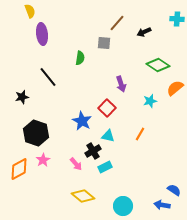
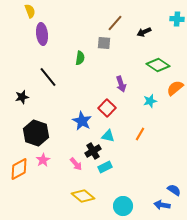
brown line: moved 2 px left
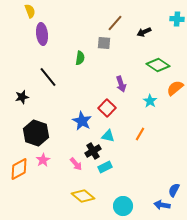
cyan star: rotated 24 degrees counterclockwise
blue semicircle: rotated 96 degrees counterclockwise
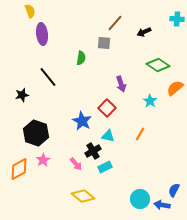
green semicircle: moved 1 px right
black star: moved 2 px up
cyan circle: moved 17 px right, 7 px up
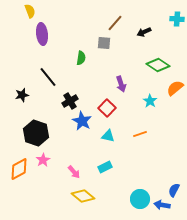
orange line: rotated 40 degrees clockwise
black cross: moved 23 px left, 50 px up
pink arrow: moved 2 px left, 8 px down
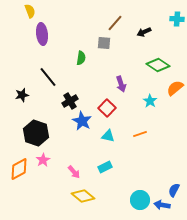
cyan circle: moved 1 px down
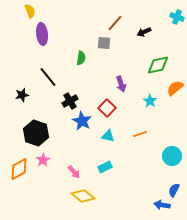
cyan cross: moved 2 px up; rotated 16 degrees clockwise
green diamond: rotated 45 degrees counterclockwise
cyan circle: moved 32 px right, 44 px up
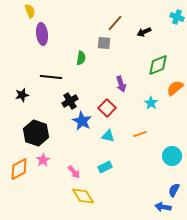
green diamond: rotated 10 degrees counterclockwise
black line: moved 3 px right; rotated 45 degrees counterclockwise
cyan star: moved 1 px right, 2 px down
yellow diamond: rotated 20 degrees clockwise
blue arrow: moved 1 px right, 2 px down
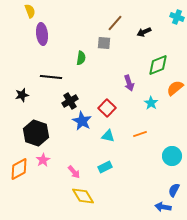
purple arrow: moved 8 px right, 1 px up
